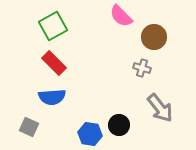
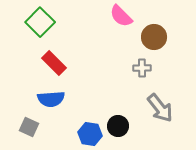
green square: moved 13 px left, 4 px up; rotated 16 degrees counterclockwise
gray cross: rotated 18 degrees counterclockwise
blue semicircle: moved 1 px left, 2 px down
black circle: moved 1 px left, 1 px down
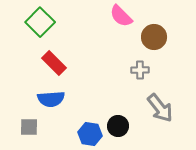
gray cross: moved 2 px left, 2 px down
gray square: rotated 24 degrees counterclockwise
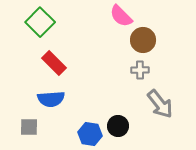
brown circle: moved 11 px left, 3 px down
gray arrow: moved 4 px up
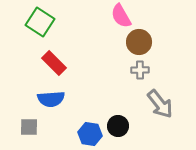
pink semicircle: rotated 15 degrees clockwise
green square: rotated 12 degrees counterclockwise
brown circle: moved 4 px left, 2 px down
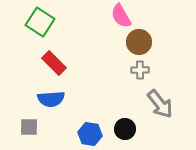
black circle: moved 7 px right, 3 px down
